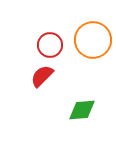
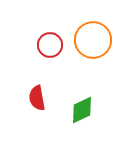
red semicircle: moved 5 px left, 22 px down; rotated 55 degrees counterclockwise
green diamond: rotated 20 degrees counterclockwise
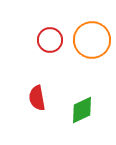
orange circle: moved 1 px left
red circle: moved 5 px up
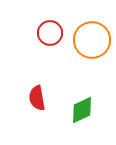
red circle: moved 7 px up
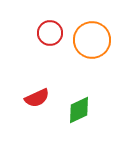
red semicircle: rotated 105 degrees counterclockwise
green diamond: moved 3 px left
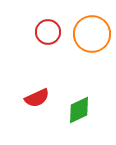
red circle: moved 2 px left, 1 px up
orange circle: moved 6 px up
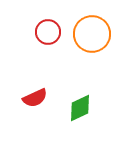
red semicircle: moved 2 px left
green diamond: moved 1 px right, 2 px up
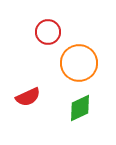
orange circle: moved 13 px left, 29 px down
red semicircle: moved 7 px left, 1 px up
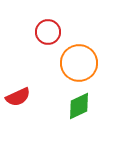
red semicircle: moved 10 px left
green diamond: moved 1 px left, 2 px up
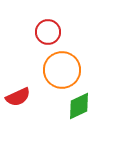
orange circle: moved 17 px left, 7 px down
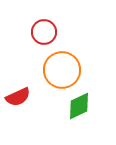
red circle: moved 4 px left
